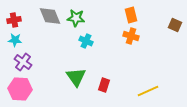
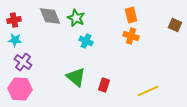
green star: rotated 18 degrees clockwise
green triangle: rotated 15 degrees counterclockwise
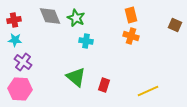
cyan cross: rotated 16 degrees counterclockwise
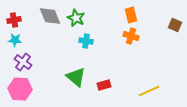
red rectangle: rotated 56 degrees clockwise
yellow line: moved 1 px right
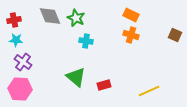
orange rectangle: rotated 49 degrees counterclockwise
brown square: moved 10 px down
orange cross: moved 1 px up
cyan star: moved 1 px right
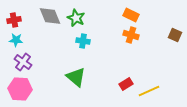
cyan cross: moved 3 px left
red rectangle: moved 22 px right, 1 px up; rotated 16 degrees counterclockwise
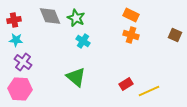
cyan cross: rotated 24 degrees clockwise
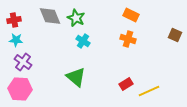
orange cross: moved 3 px left, 4 px down
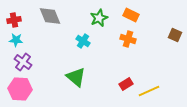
green star: moved 23 px right; rotated 24 degrees clockwise
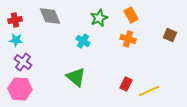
orange rectangle: rotated 35 degrees clockwise
red cross: moved 1 px right
brown square: moved 5 px left
red rectangle: rotated 32 degrees counterclockwise
